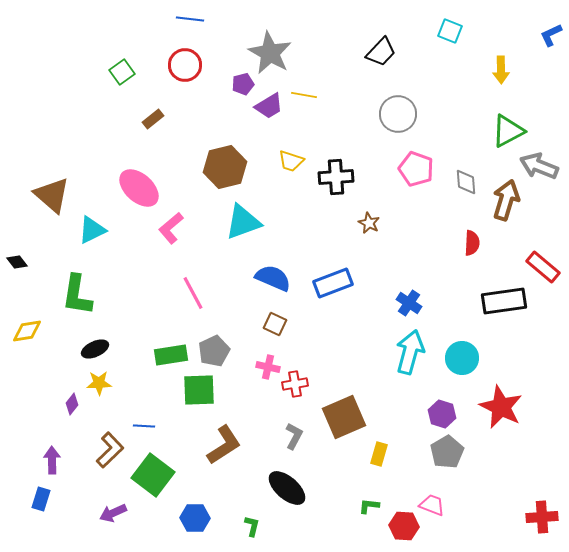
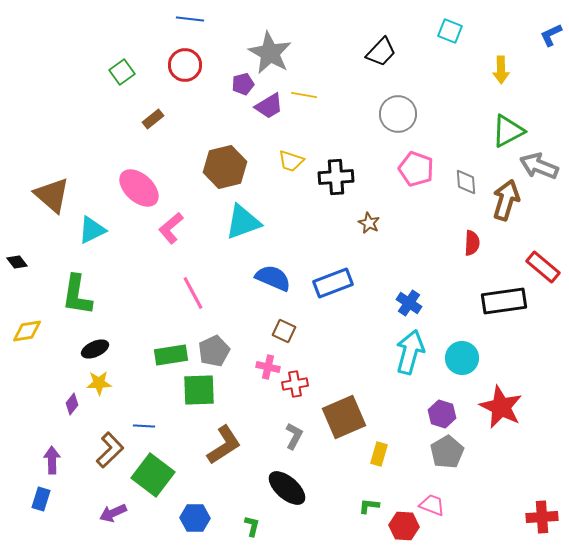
brown square at (275, 324): moved 9 px right, 7 px down
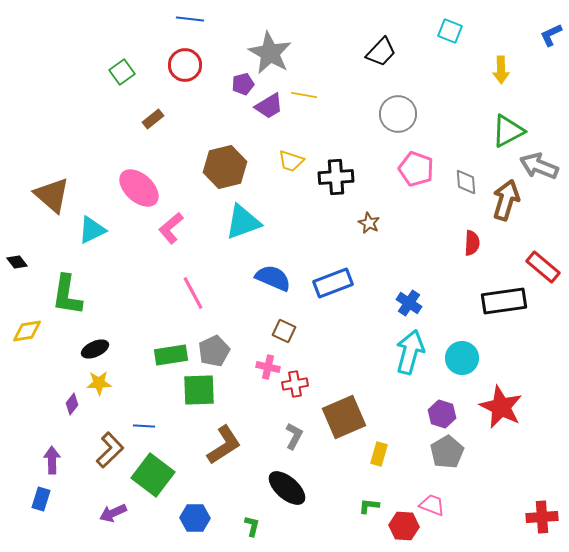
green L-shape at (77, 295): moved 10 px left
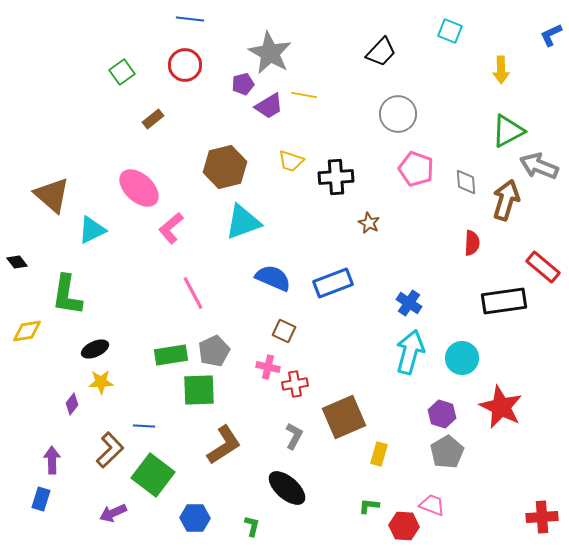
yellow star at (99, 383): moved 2 px right, 1 px up
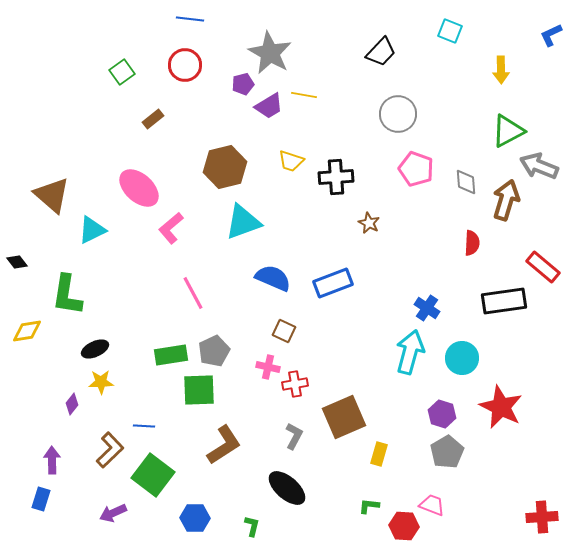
blue cross at (409, 303): moved 18 px right, 5 px down
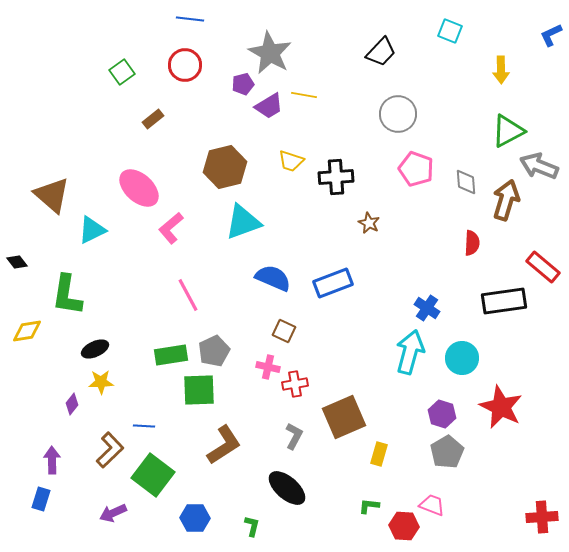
pink line at (193, 293): moved 5 px left, 2 px down
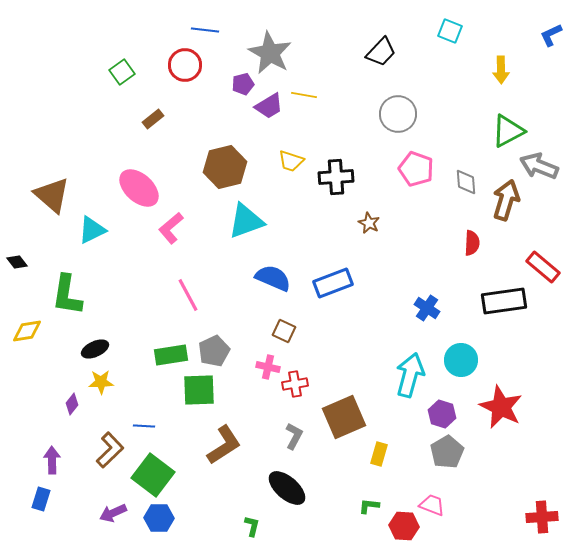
blue line at (190, 19): moved 15 px right, 11 px down
cyan triangle at (243, 222): moved 3 px right, 1 px up
cyan arrow at (410, 352): moved 23 px down
cyan circle at (462, 358): moved 1 px left, 2 px down
blue hexagon at (195, 518): moved 36 px left
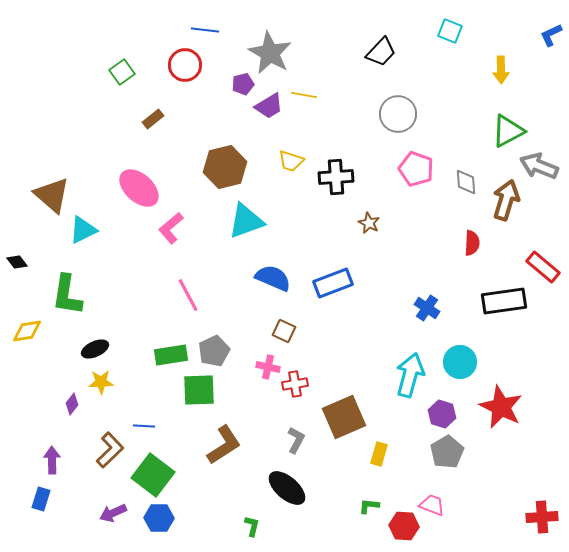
cyan triangle at (92, 230): moved 9 px left
cyan circle at (461, 360): moved 1 px left, 2 px down
gray L-shape at (294, 436): moved 2 px right, 4 px down
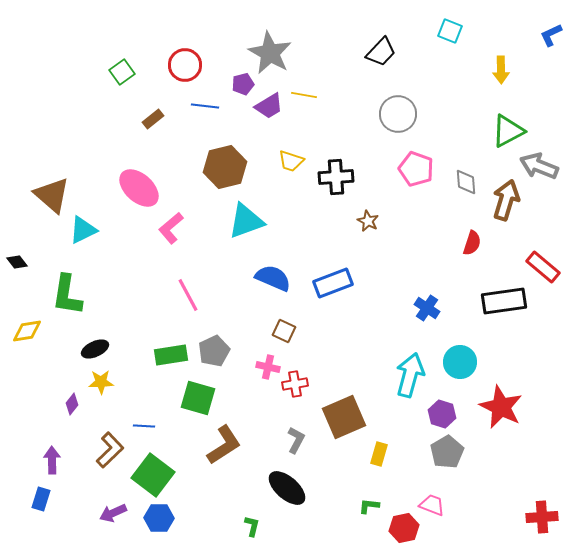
blue line at (205, 30): moved 76 px down
brown star at (369, 223): moved 1 px left, 2 px up
red semicircle at (472, 243): rotated 15 degrees clockwise
green square at (199, 390): moved 1 px left, 8 px down; rotated 18 degrees clockwise
red hexagon at (404, 526): moved 2 px down; rotated 16 degrees counterclockwise
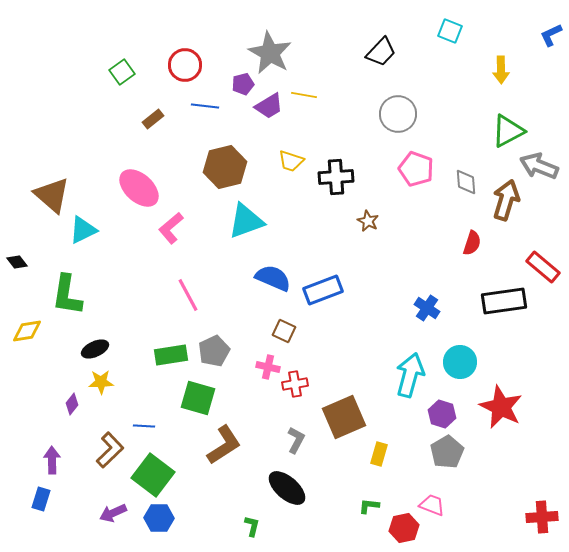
blue rectangle at (333, 283): moved 10 px left, 7 px down
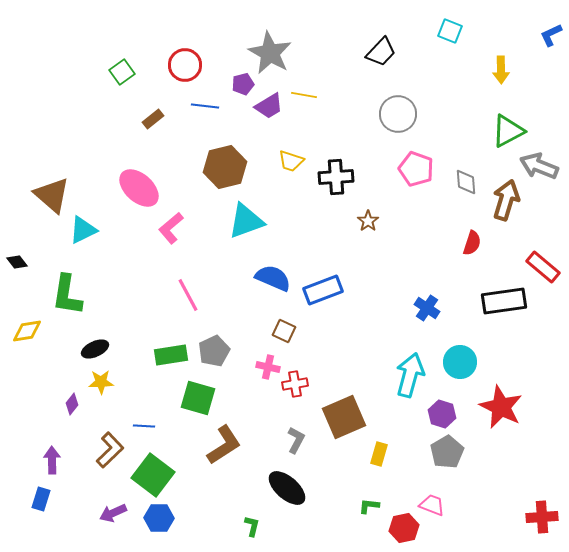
brown star at (368, 221): rotated 10 degrees clockwise
